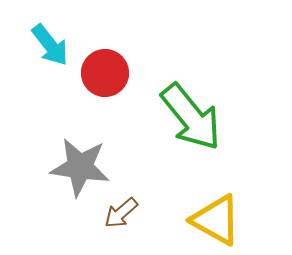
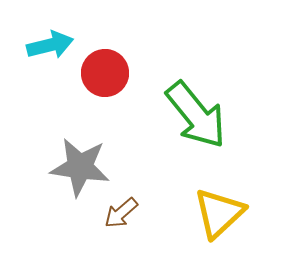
cyan arrow: rotated 66 degrees counterclockwise
green arrow: moved 5 px right, 2 px up
yellow triangle: moved 3 px right, 7 px up; rotated 48 degrees clockwise
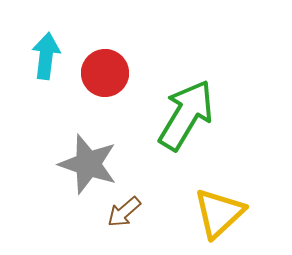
cyan arrow: moved 4 px left, 11 px down; rotated 69 degrees counterclockwise
green arrow: moved 10 px left; rotated 110 degrees counterclockwise
gray star: moved 8 px right, 3 px up; rotated 10 degrees clockwise
brown arrow: moved 3 px right, 1 px up
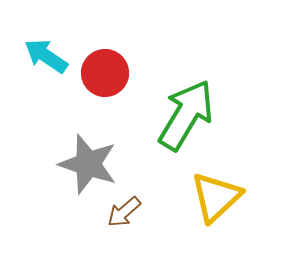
cyan arrow: rotated 63 degrees counterclockwise
yellow triangle: moved 3 px left, 16 px up
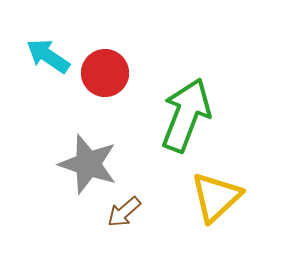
cyan arrow: moved 2 px right
green arrow: rotated 10 degrees counterclockwise
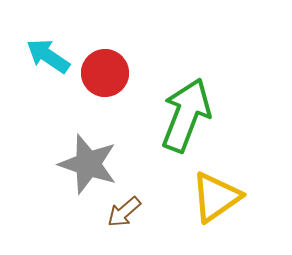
yellow triangle: rotated 8 degrees clockwise
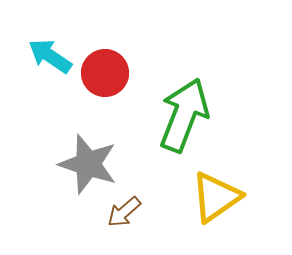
cyan arrow: moved 2 px right
green arrow: moved 2 px left
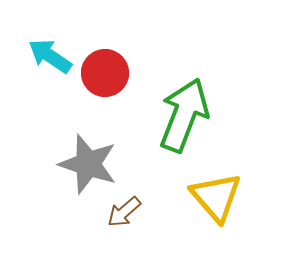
yellow triangle: rotated 36 degrees counterclockwise
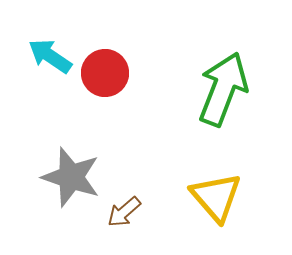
green arrow: moved 39 px right, 26 px up
gray star: moved 17 px left, 13 px down
